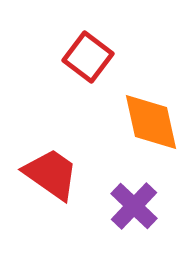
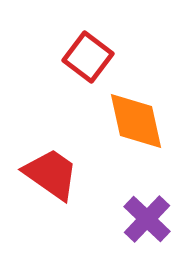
orange diamond: moved 15 px left, 1 px up
purple cross: moved 13 px right, 13 px down
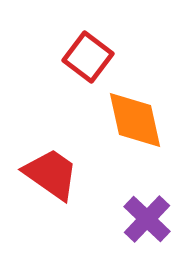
orange diamond: moved 1 px left, 1 px up
